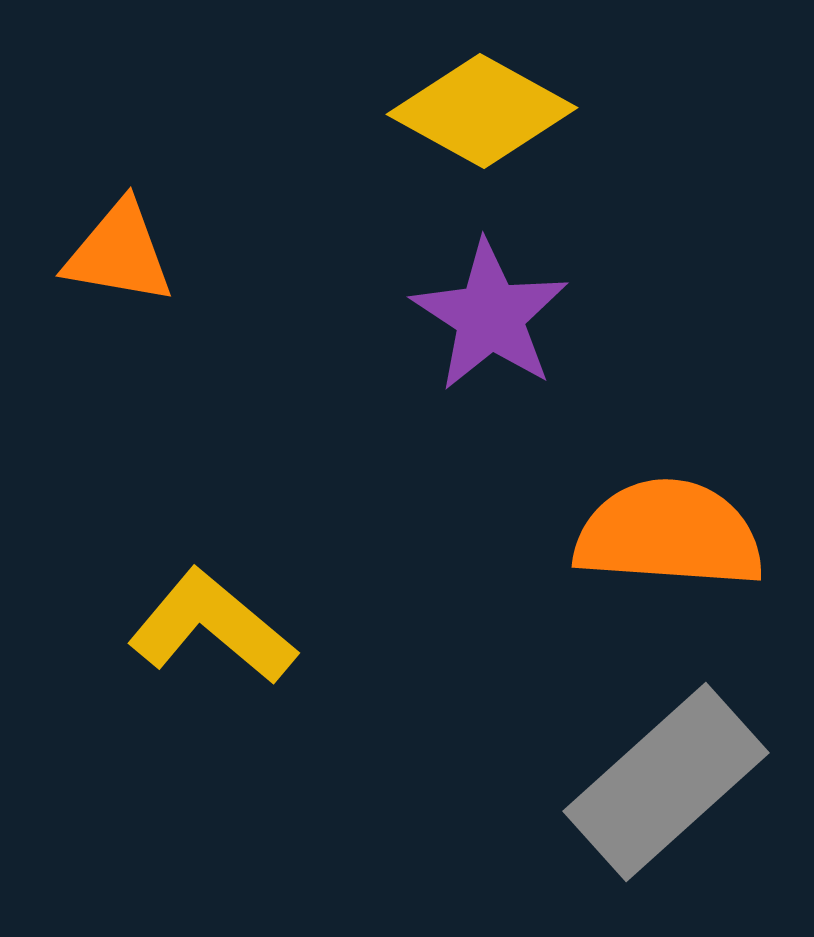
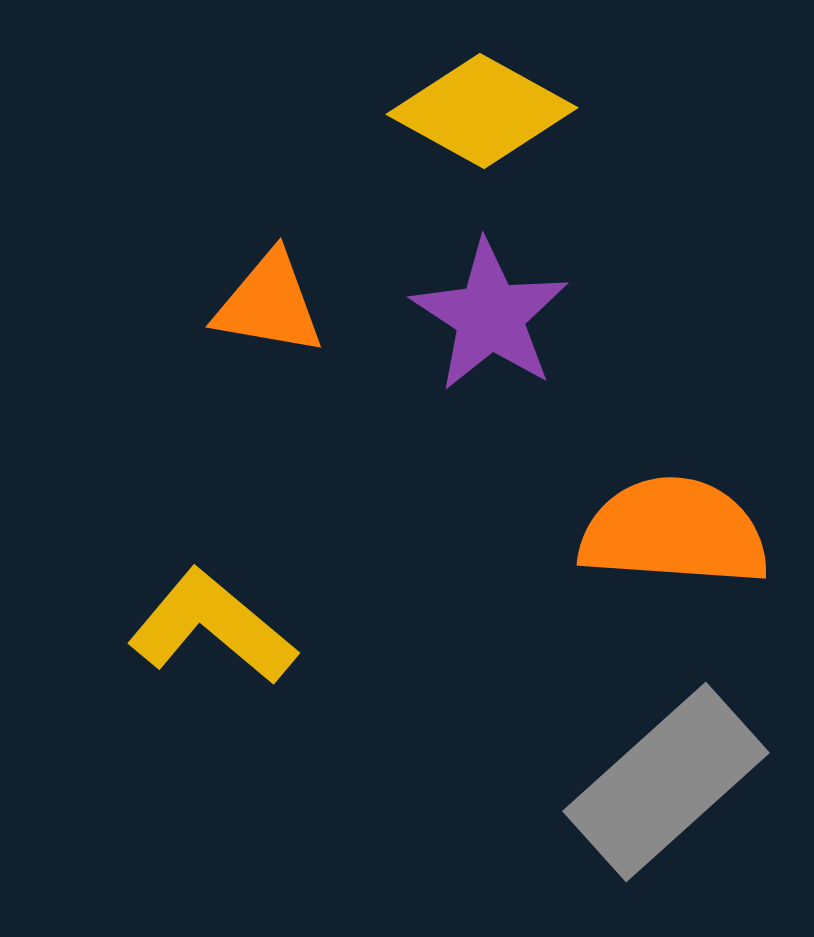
orange triangle: moved 150 px right, 51 px down
orange semicircle: moved 5 px right, 2 px up
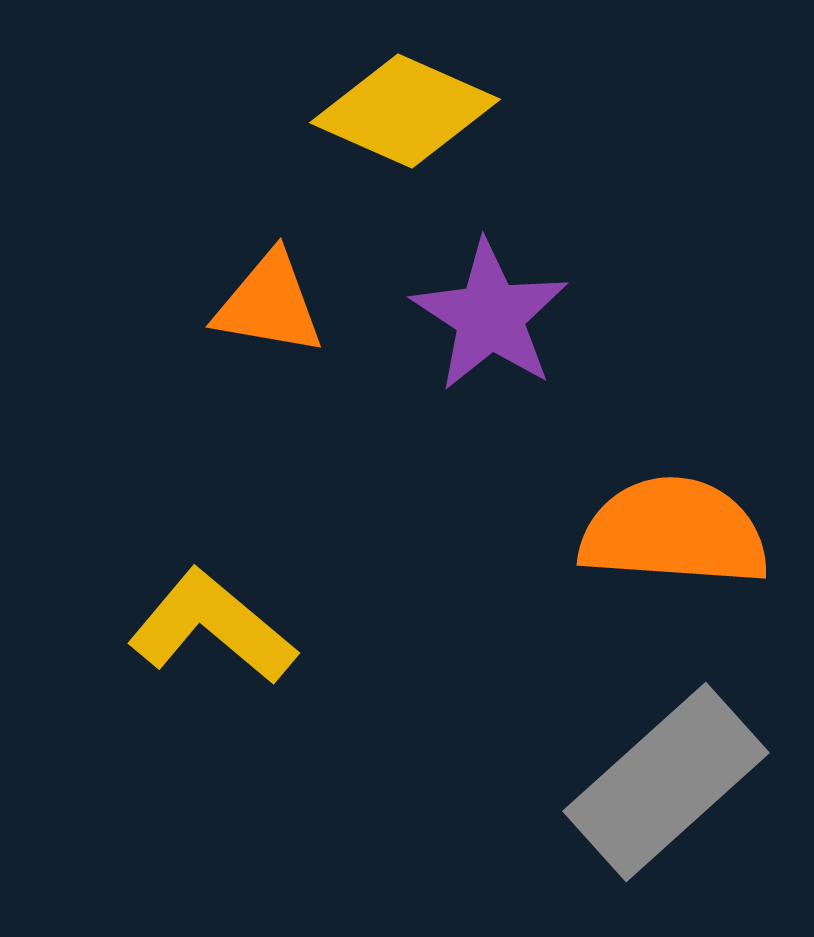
yellow diamond: moved 77 px left; rotated 5 degrees counterclockwise
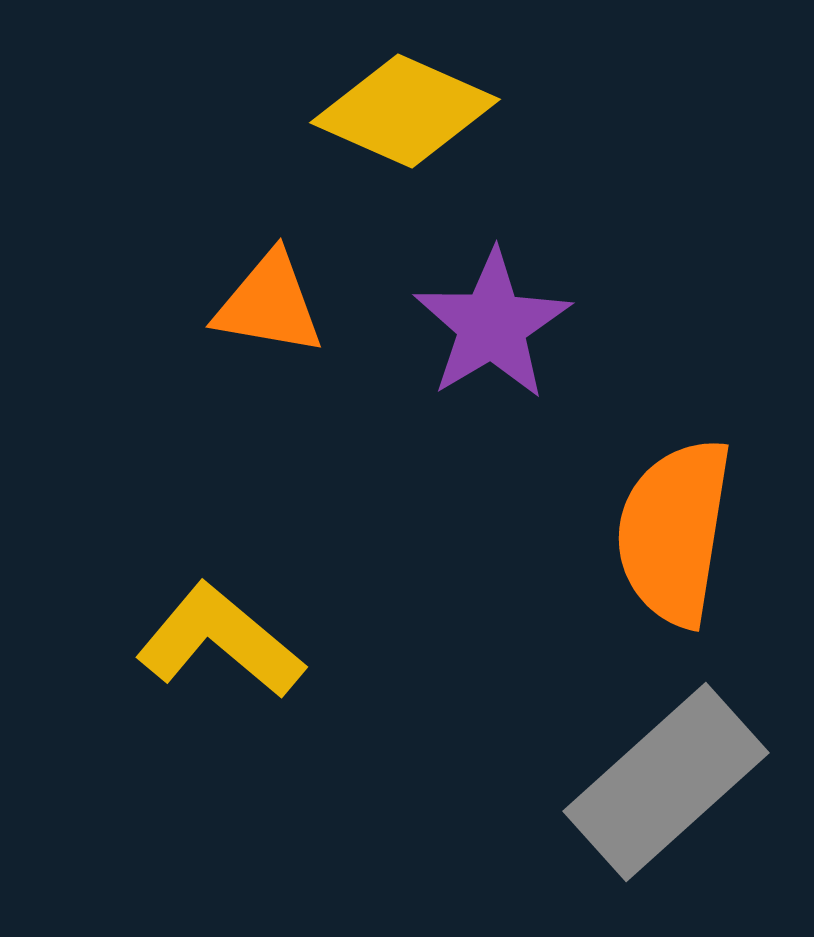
purple star: moved 2 px right, 9 px down; rotated 8 degrees clockwise
orange semicircle: rotated 85 degrees counterclockwise
yellow L-shape: moved 8 px right, 14 px down
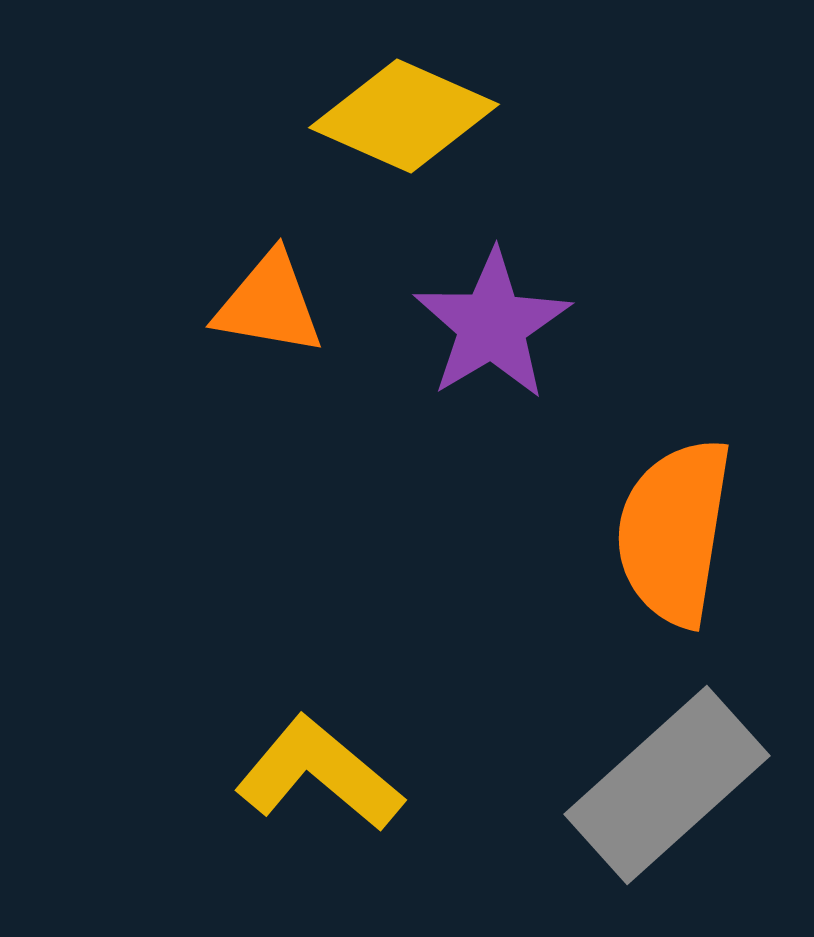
yellow diamond: moved 1 px left, 5 px down
yellow L-shape: moved 99 px right, 133 px down
gray rectangle: moved 1 px right, 3 px down
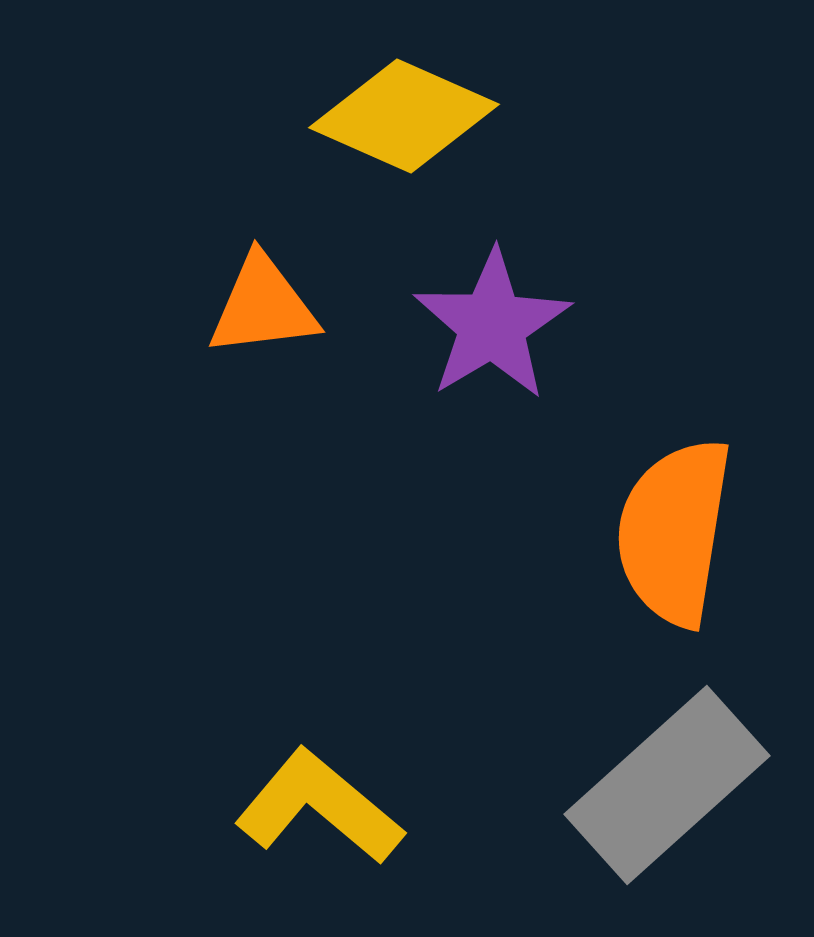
orange triangle: moved 6 px left, 2 px down; rotated 17 degrees counterclockwise
yellow L-shape: moved 33 px down
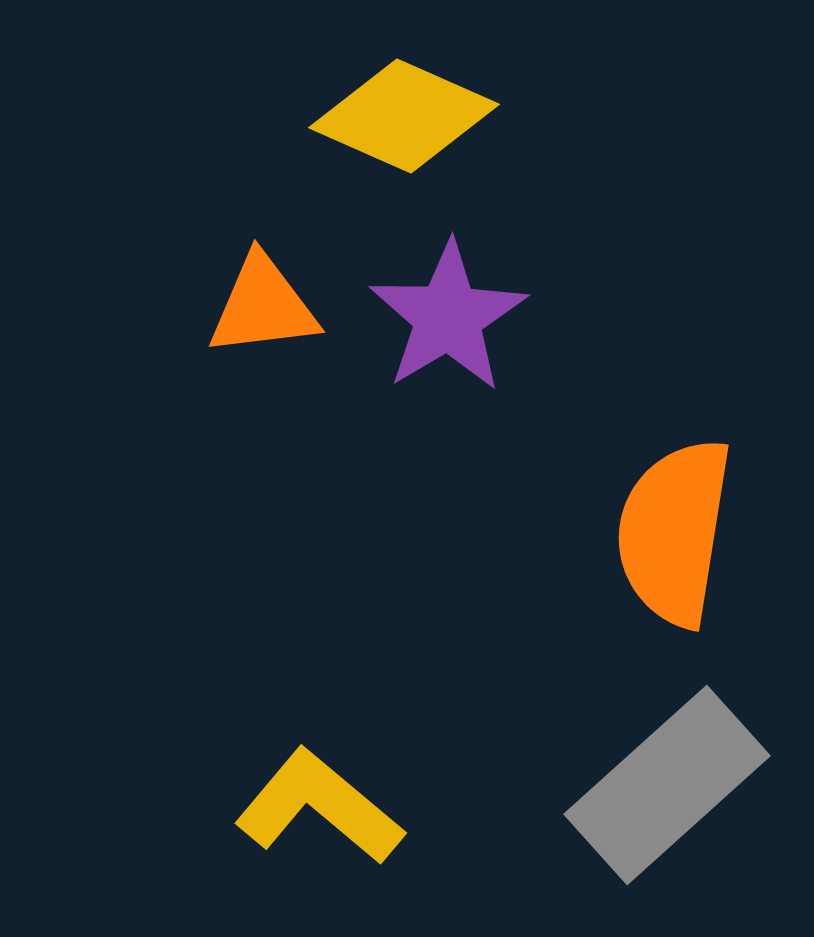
purple star: moved 44 px left, 8 px up
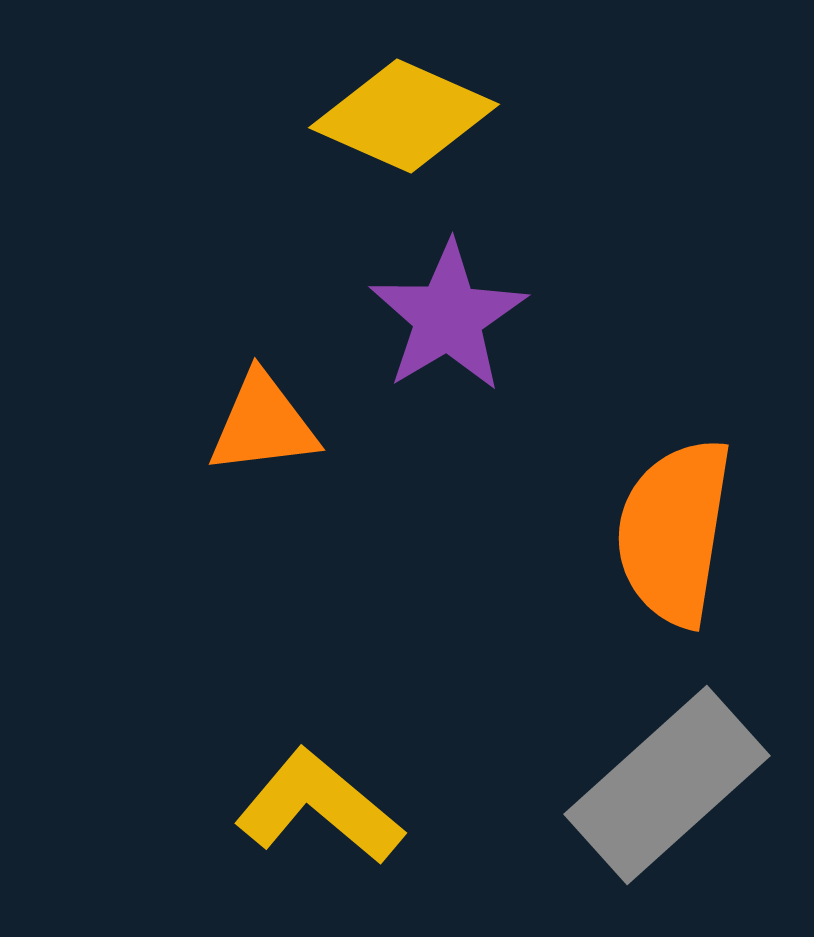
orange triangle: moved 118 px down
